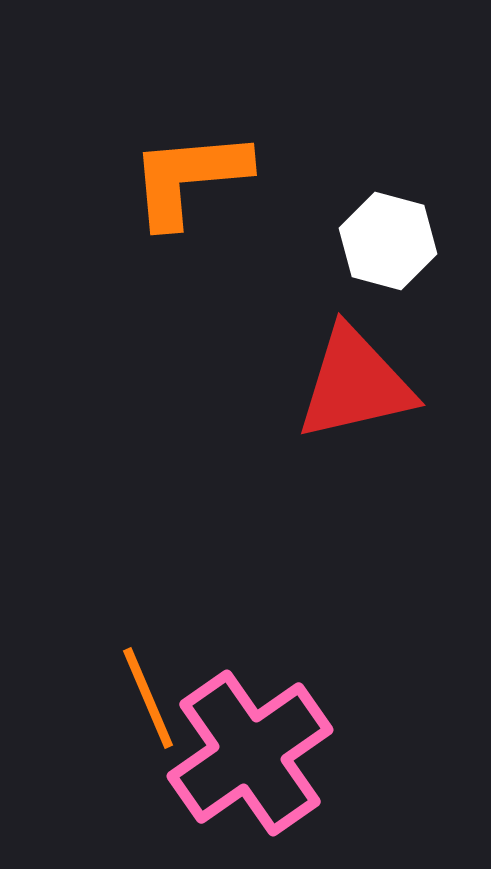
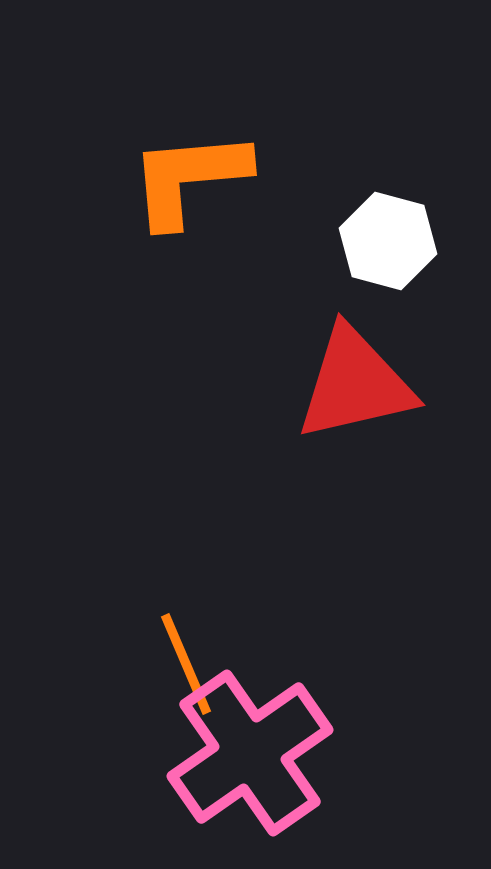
orange line: moved 38 px right, 34 px up
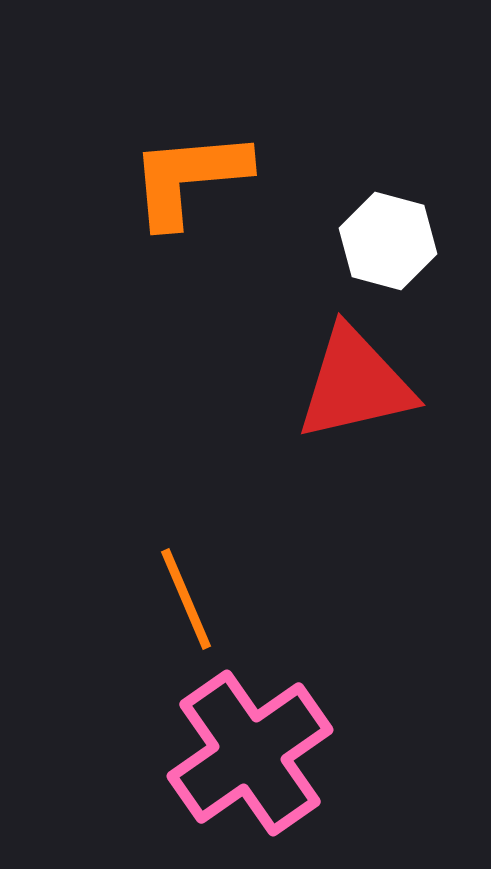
orange line: moved 65 px up
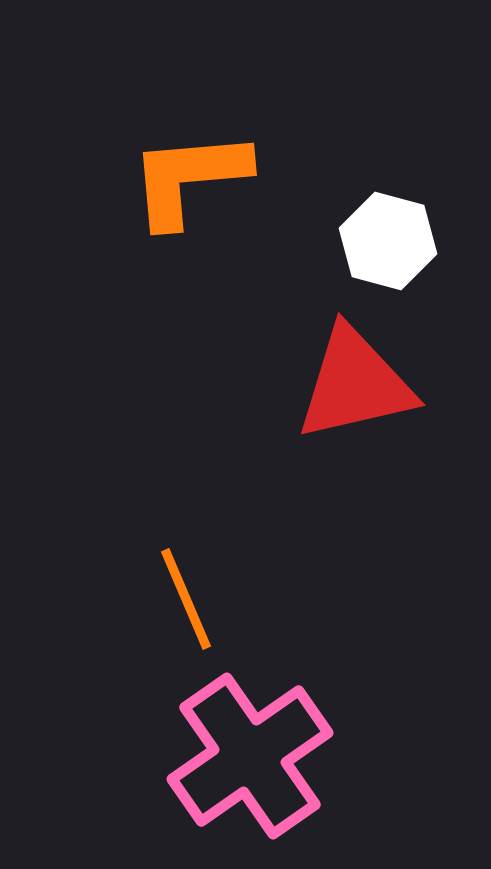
pink cross: moved 3 px down
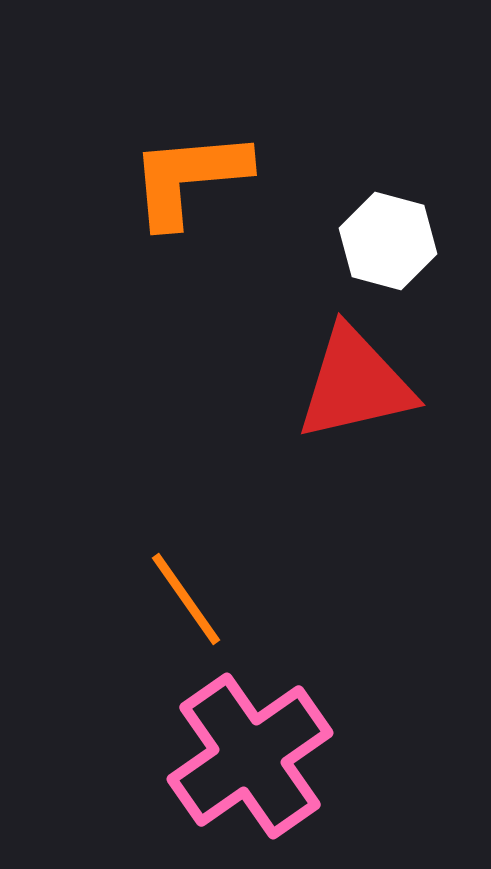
orange line: rotated 12 degrees counterclockwise
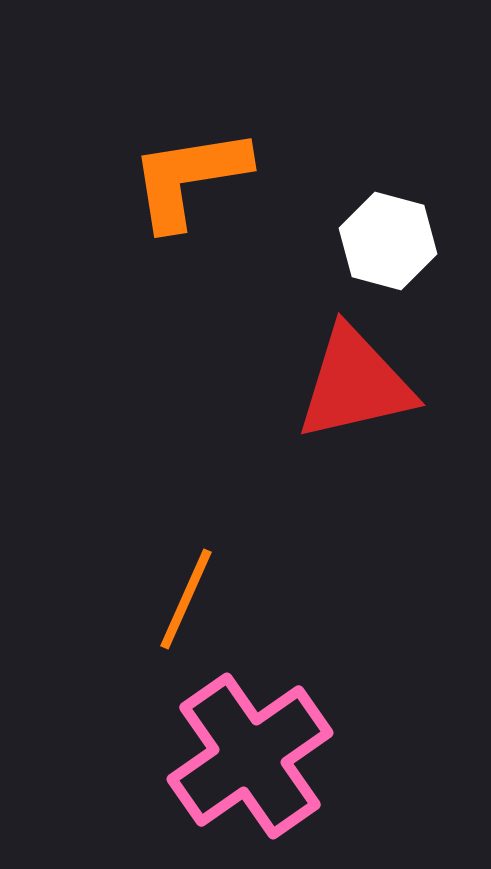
orange L-shape: rotated 4 degrees counterclockwise
orange line: rotated 59 degrees clockwise
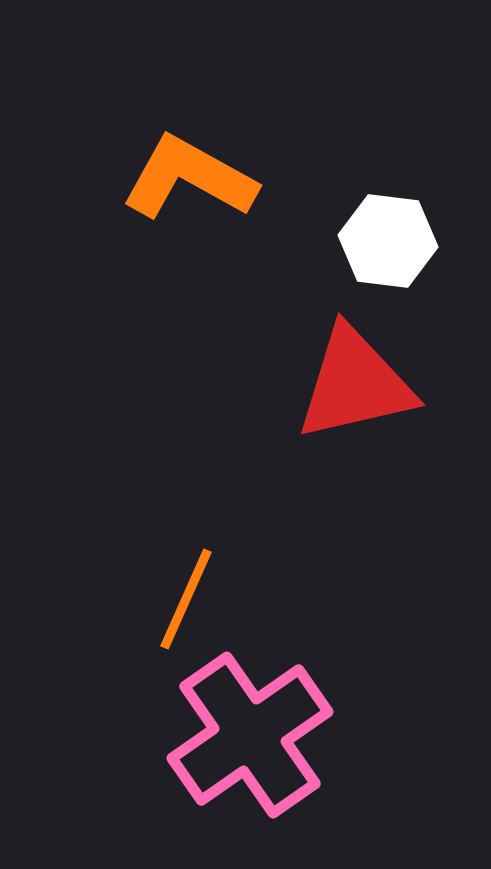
orange L-shape: rotated 38 degrees clockwise
white hexagon: rotated 8 degrees counterclockwise
pink cross: moved 21 px up
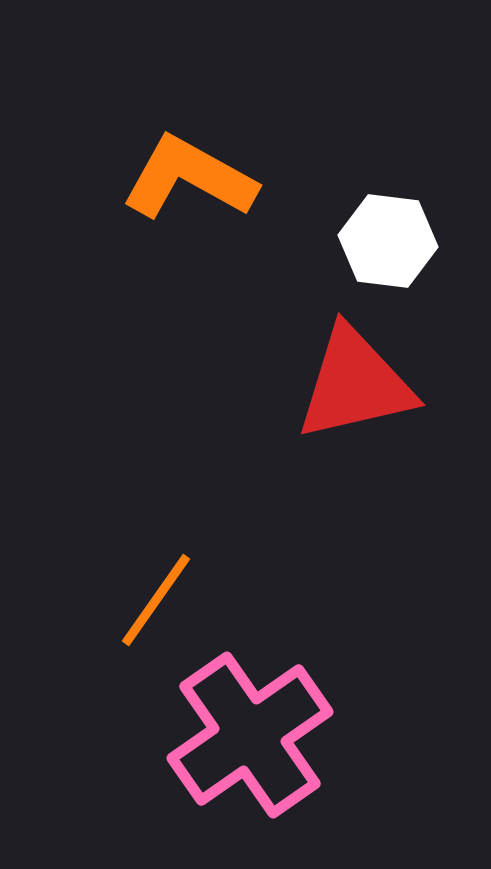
orange line: moved 30 px left, 1 px down; rotated 11 degrees clockwise
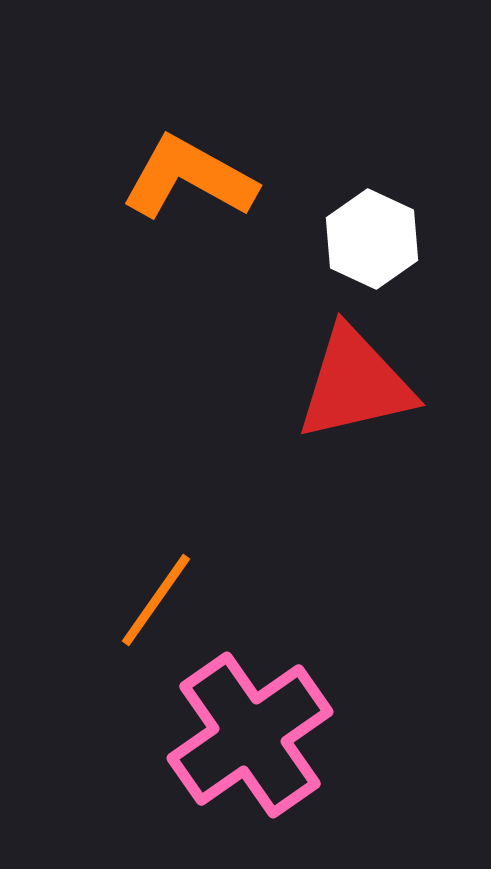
white hexagon: moved 16 px left, 2 px up; rotated 18 degrees clockwise
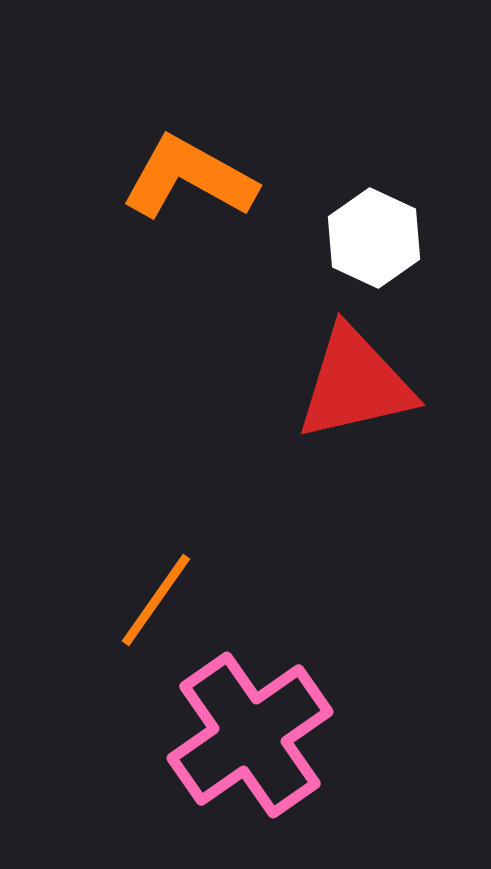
white hexagon: moved 2 px right, 1 px up
